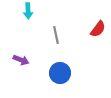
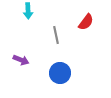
red semicircle: moved 12 px left, 7 px up
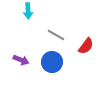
red semicircle: moved 24 px down
gray line: rotated 48 degrees counterclockwise
blue circle: moved 8 px left, 11 px up
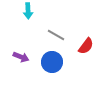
purple arrow: moved 3 px up
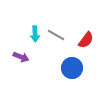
cyan arrow: moved 7 px right, 23 px down
red semicircle: moved 6 px up
blue circle: moved 20 px right, 6 px down
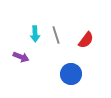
gray line: rotated 42 degrees clockwise
blue circle: moved 1 px left, 6 px down
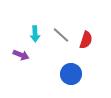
gray line: moved 5 px right; rotated 30 degrees counterclockwise
red semicircle: rotated 18 degrees counterclockwise
purple arrow: moved 2 px up
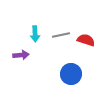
gray line: rotated 54 degrees counterclockwise
red semicircle: rotated 90 degrees counterclockwise
purple arrow: rotated 28 degrees counterclockwise
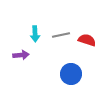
red semicircle: moved 1 px right
